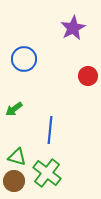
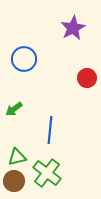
red circle: moved 1 px left, 2 px down
green triangle: rotated 30 degrees counterclockwise
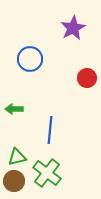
blue circle: moved 6 px right
green arrow: rotated 36 degrees clockwise
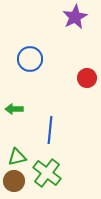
purple star: moved 2 px right, 11 px up
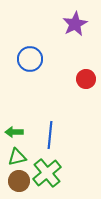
purple star: moved 7 px down
red circle: moved 1 px left, 1 px down
green arrow: moved 23 px down
blue line: moved 5 px down
green cross: rotated 12 degrees clockwise
brown circle: moved 5 px right
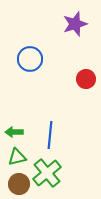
purple star: rotated 10 degrees clockwise
brown circle: moved 3 px down
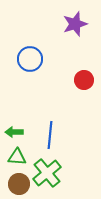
red circle: moved 2 px left, 1 px down
green triangle: rotated 18 degrees clockwise
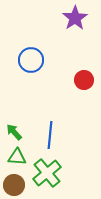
purple star: moved 6 px up; rotated 15 degrees counterclockwise
blue circle: moved 1 px right, 1 px down
green arrow: rotated 48 degrees clockwise
brown circle: moved 5 px left, 1 px down
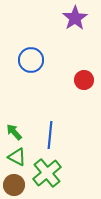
green triangle: rotated 24 degrees clockwise
